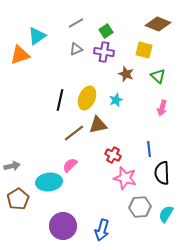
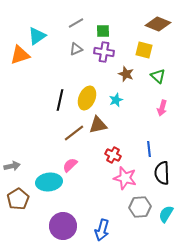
green square: moved 3 px left; rotated 32 degrees clockwise
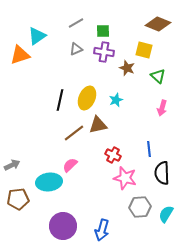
brown star: moved 1 px right, 6 px up
gray arrow: moved 1 px up; rotated 14 degrees counterclockwise
brown pentagon: rotated 25 degrees clockwise
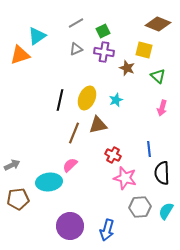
green square: rotated 24 degrees counterclockwise
brown line: rotated 30 degrees counterclockwise
cyan semicircle: moved 3 px up
purple circle: moved 7 px right
blue arrow: moved 5 px right
